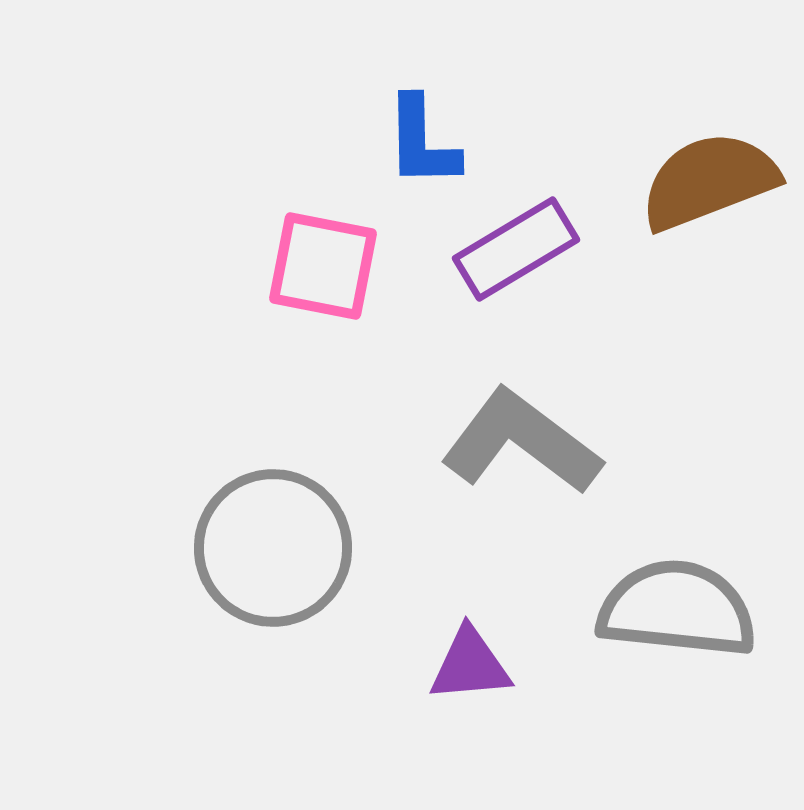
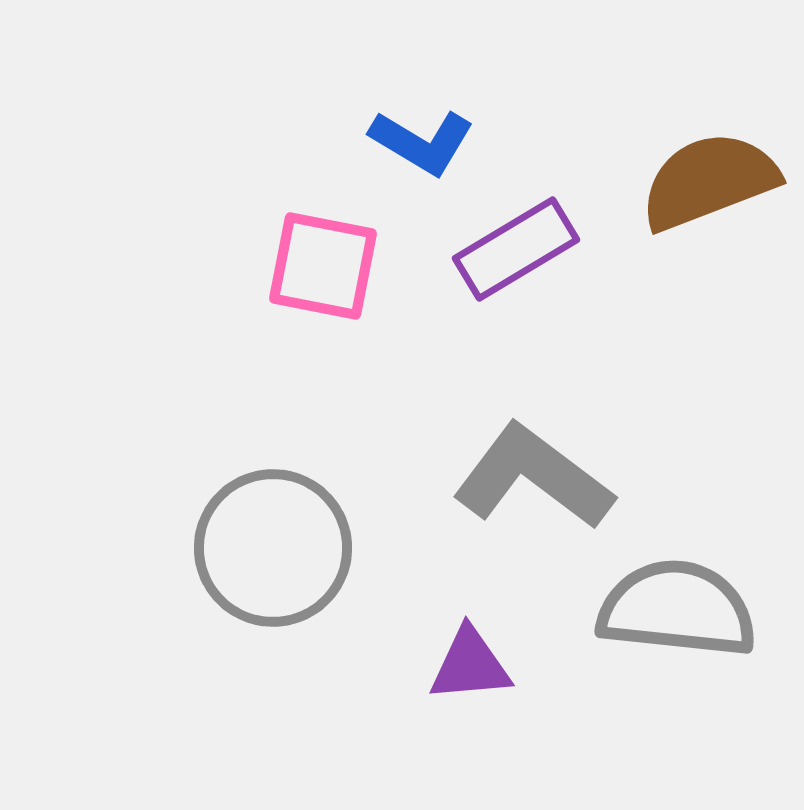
blue L-shape: rotated 58 degrees counterclockwise
gray L-shape: moved 12 px right, 35 px down
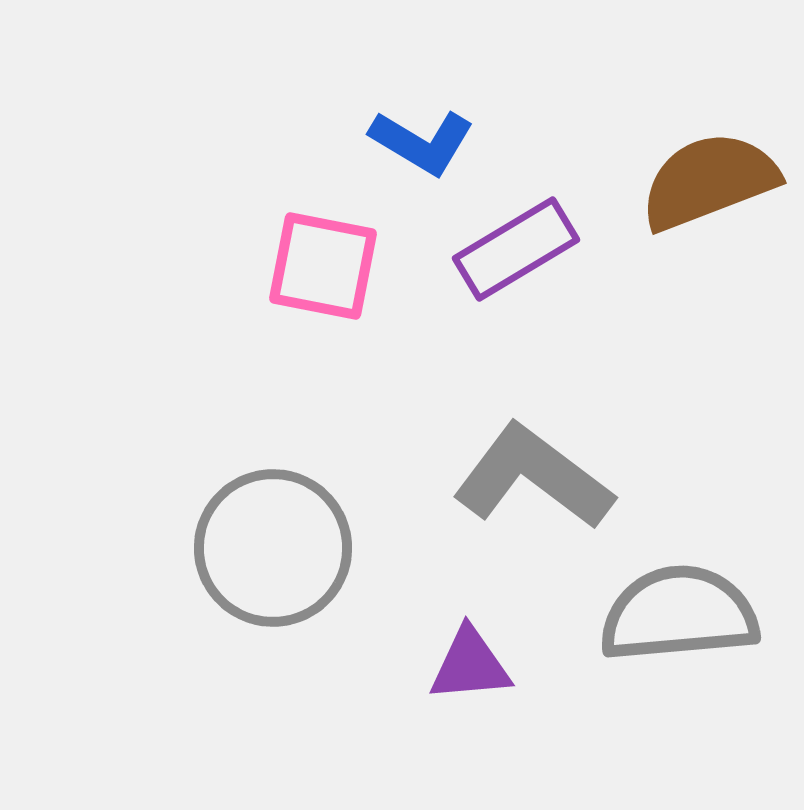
gray semicircle: moved 2 px right, 5 px down; rotated 11 degrees counterclockwise
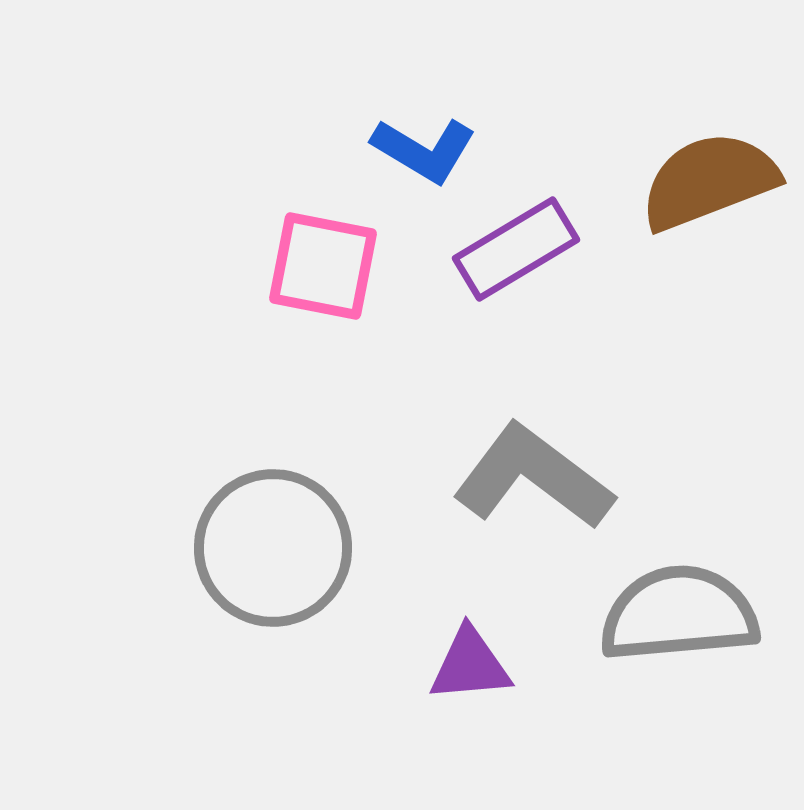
blue L-shape: moved 2 px right, 8 px down
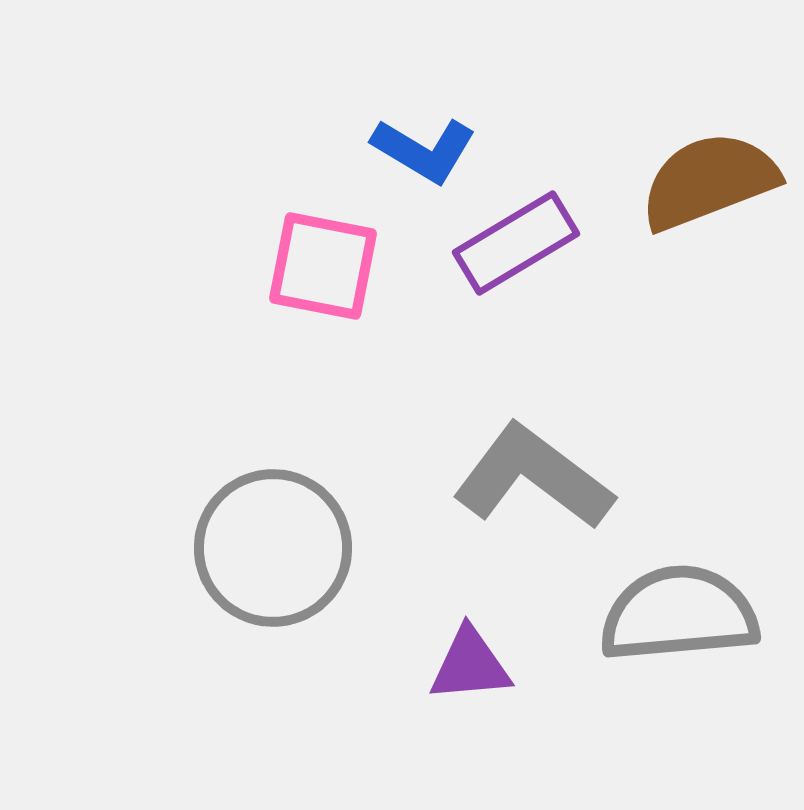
purple rectangle: moved 6 px up
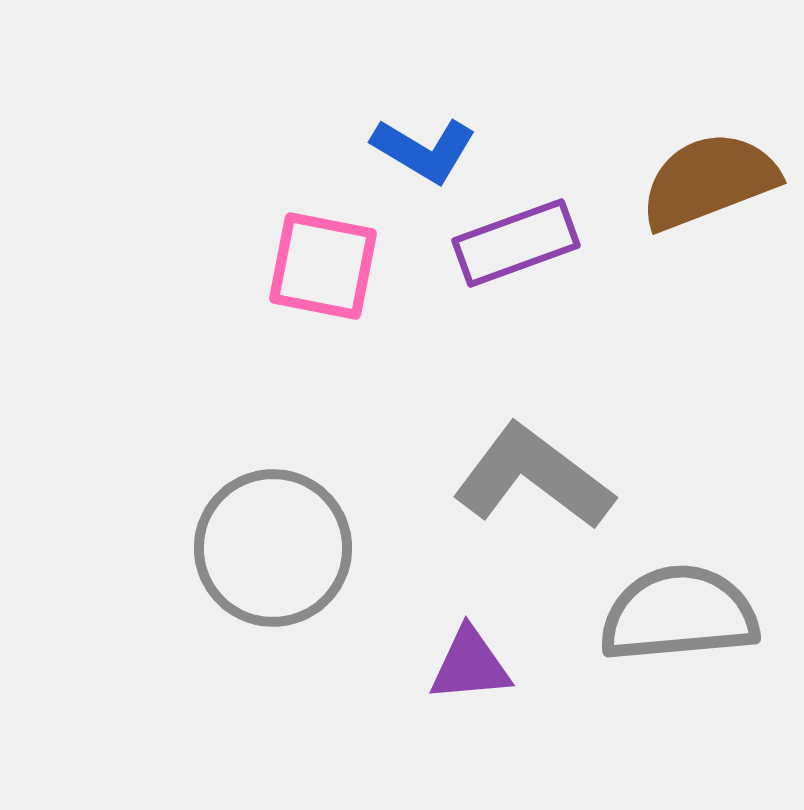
purple rectangle: rotated 11 degrees clockwise
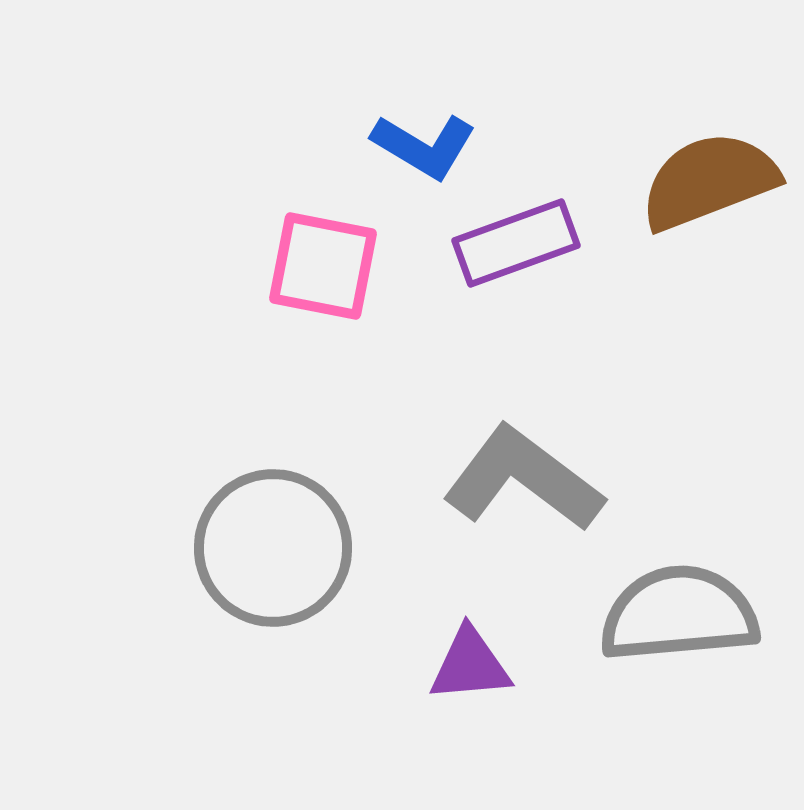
blue L-shape: moved 4 px up
gray L-shape: moved 10 px left, 2 px down
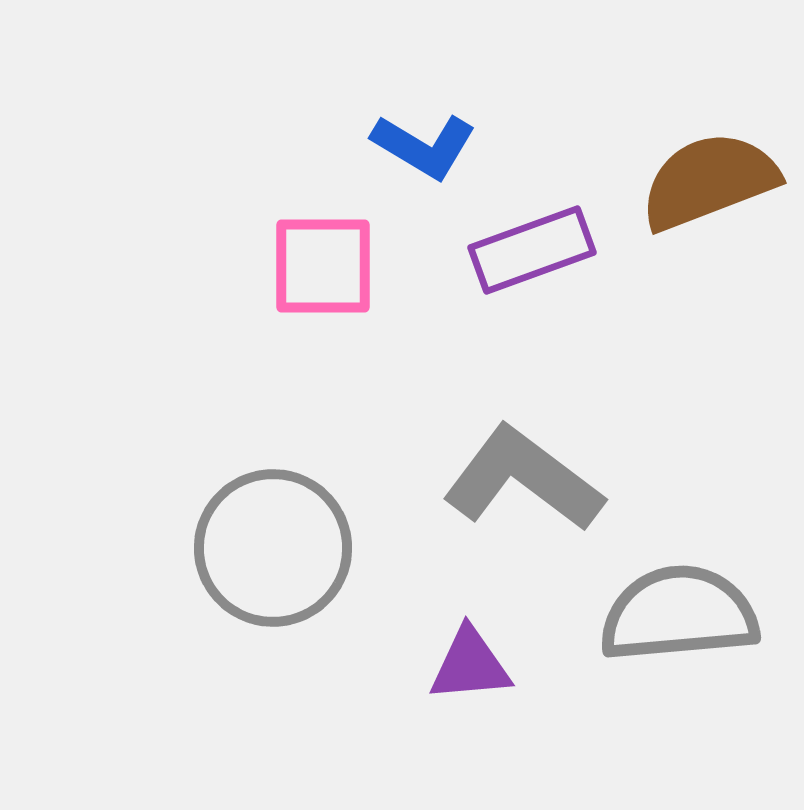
purple rectangle: moved 16 px right, 7 px down
pink square: rotated 11 degrees counterclockwise
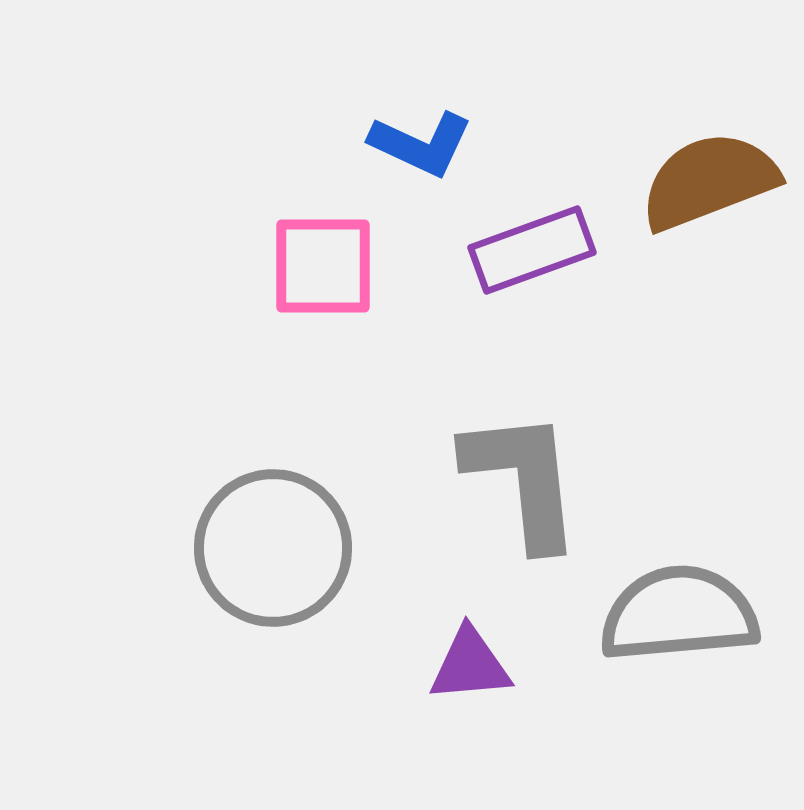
blue L-shape: moved 3 px left, 2 px up; rotated 6 degrees counterclockwise
gray L-shape: rotated 47 degrees clockwise
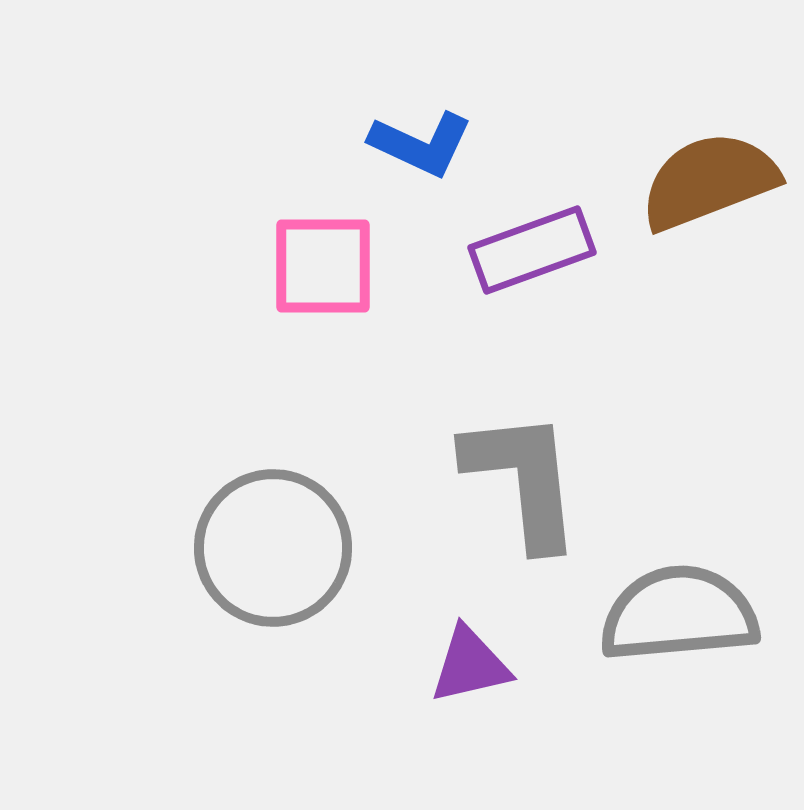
purple triangle: rotated 8 degrees counterclockwise
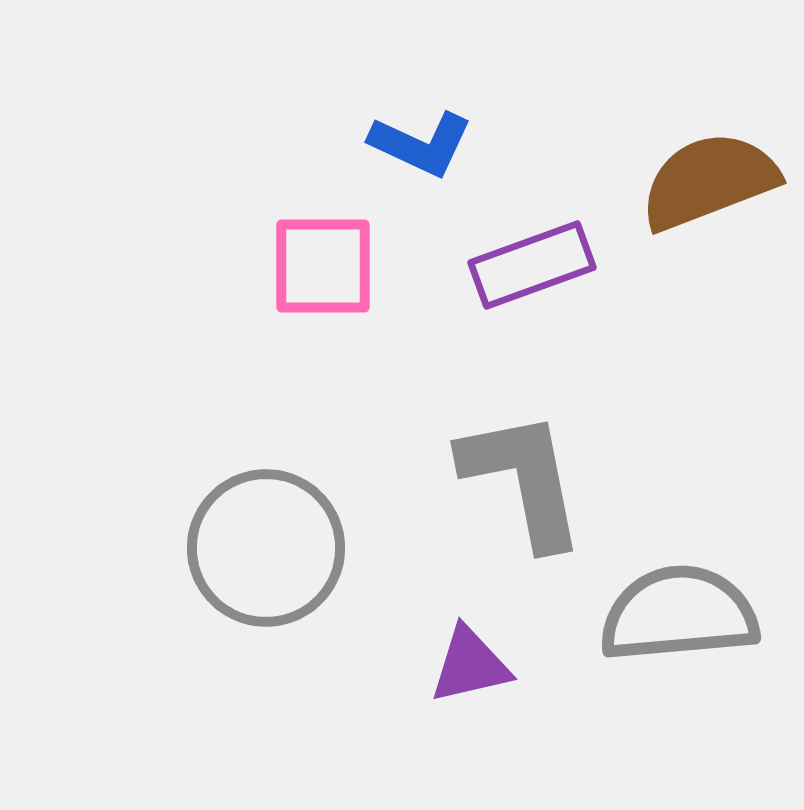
purple rectangle: moved 15 px down
gray L-shape: rotated 5 degrees counterclockwise
gray circle: moved 7 px left
